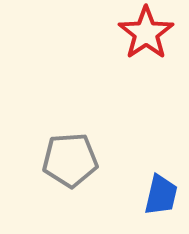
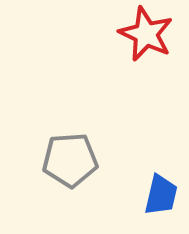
red star: moved 1 px down; rotated 12 degrees counterclockwise
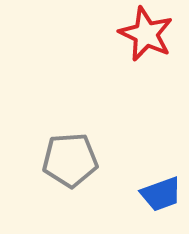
blue trapezoid: moved 1 px up; rotated 57 degrees clockwise
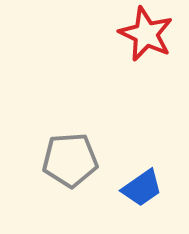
blue trapezoid: moved 19 px left, 6 px up; rotated 15 degrees counterclockwise
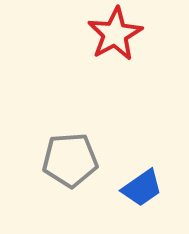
red star: moved 31 px left; rotated 18 degrees clockwise
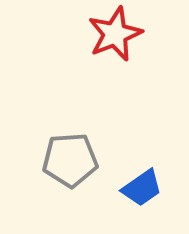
red star: rotated 6 degrees clockwise
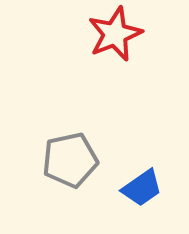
gray pentagon: rotated 8 degrees counterclockwise
